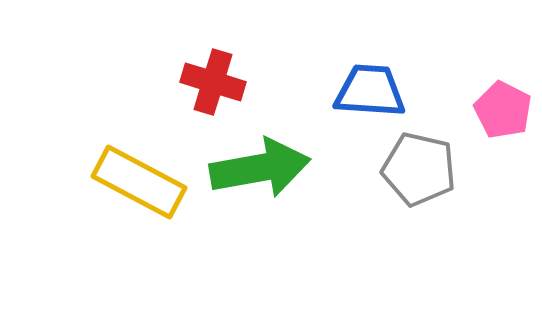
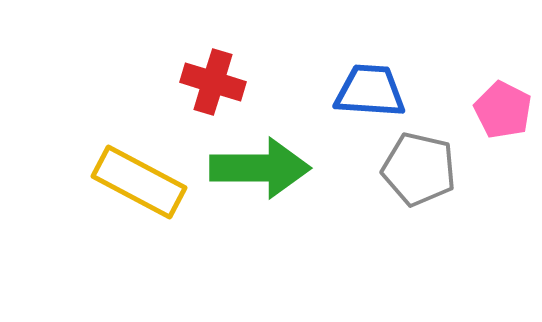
green arrow: rotated 10 degrees clockwise
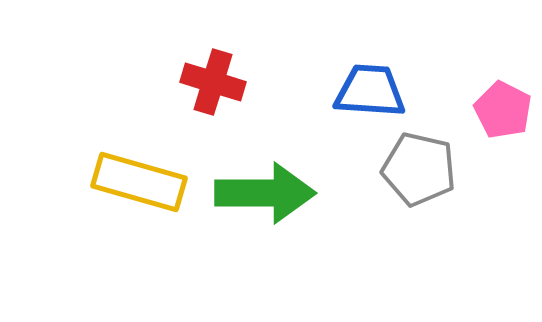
green arrow: moved 5 px right, 25 px down
yellow rectangle: rotated 12 degrees counterclockwise
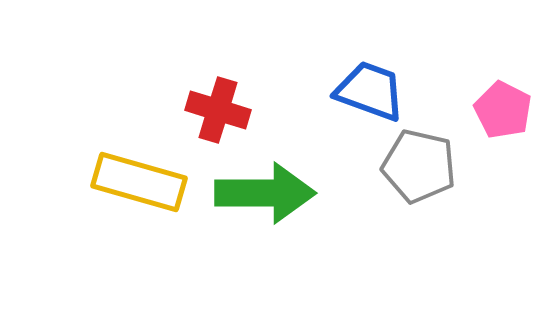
red cross: moved 5 px right, 28 px down
blue trapezoid: rotated 16 degrees clockwise
gray pentagon: moved 3 px up
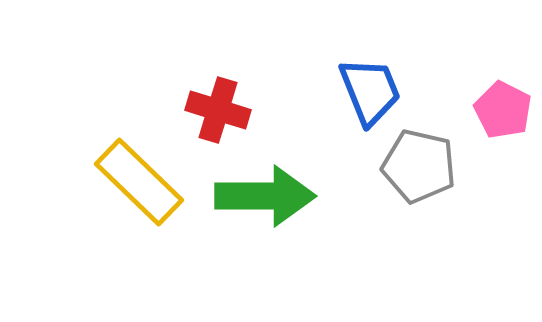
blue trapezoid: rotated 48 degrees clockwise
yellow rectangle: rotated 28 degrees clockwise
green arrow: moved 3 px down
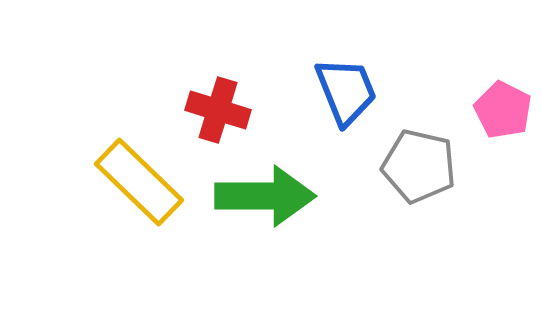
blue trapezoid: moved 24 px left
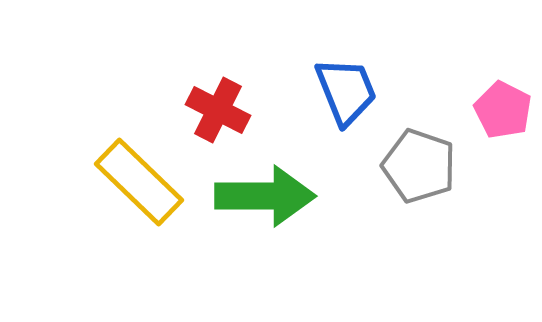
red cross: rotated 10 degrees clockwise
gray pentagon: rotated 6 degrees clockwise
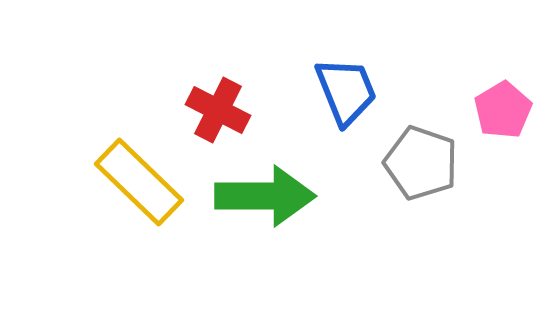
pink pentagon: rotated 14 degrees clockwise
gray pentagon: moved 2 px right, 3 px up
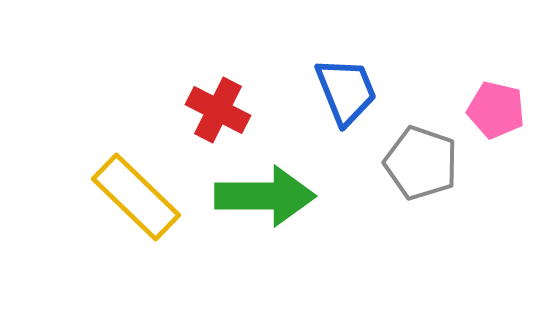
pink pentagon: moved 7 px left; rotated 28 degrees counterclockwise
yellow rectangle: moved 3 px left, 15 px down
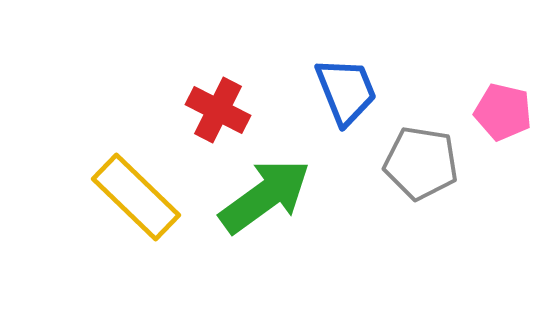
pink pentagon: moved 7 px right, 2 px down
gray pentagon: rotated 10 degrees counterclockwise
green arrow: rotated 36 degrees counterclockwise
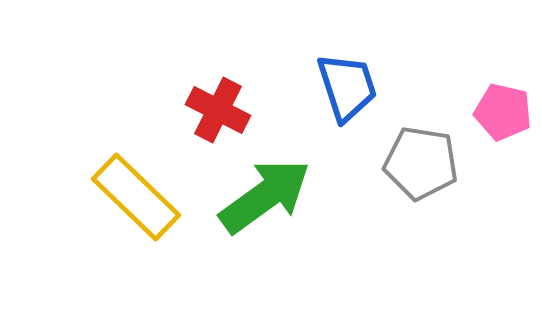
blue trapezoid: moved 1 px right, 4 px up; rotated 4 degrees clockwise
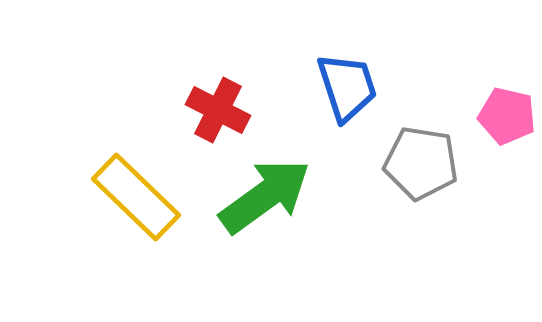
pink pentagon: moved 4 px right, 4 px down
